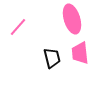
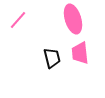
pink ellipse: moved 1 px right
pink line: moved 7 px up
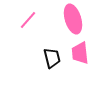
pink line: moved 10 px right
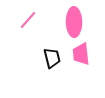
pink ellipse: moved 1 px right, 3 px down; rotated 16 degrees clockwise
pink trapezoid: moved 1 px right, 1 px down
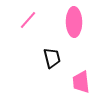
pink trapezoid: moved 28 px down
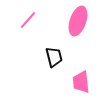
pink ellipse: moved 4 px right, 1 px up; rotated 20 degrees clockwise
black trapezoid: moved 2 px right, 1 px up
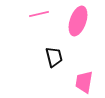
pink line: moved 11 px right, 6 px up; rotated 36 degrees clockwise
pink trapezoid: moved 3 px right; rotated 15 degrees clockwise
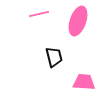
pink trapezoid: rotated 85 degrees clockwise
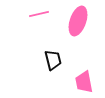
black trapezoid: moved 1 px left, 3 px down
pink trapezoid: rotated 105 degrees counterclockwise
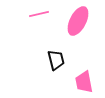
pink ellipse: rotated 8 degrees clockwise
black trapezoid: moved 3 px right
